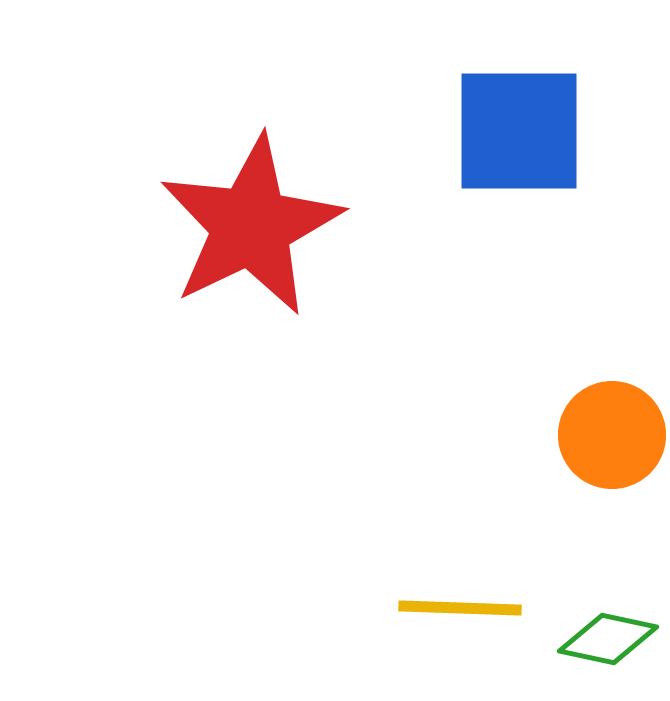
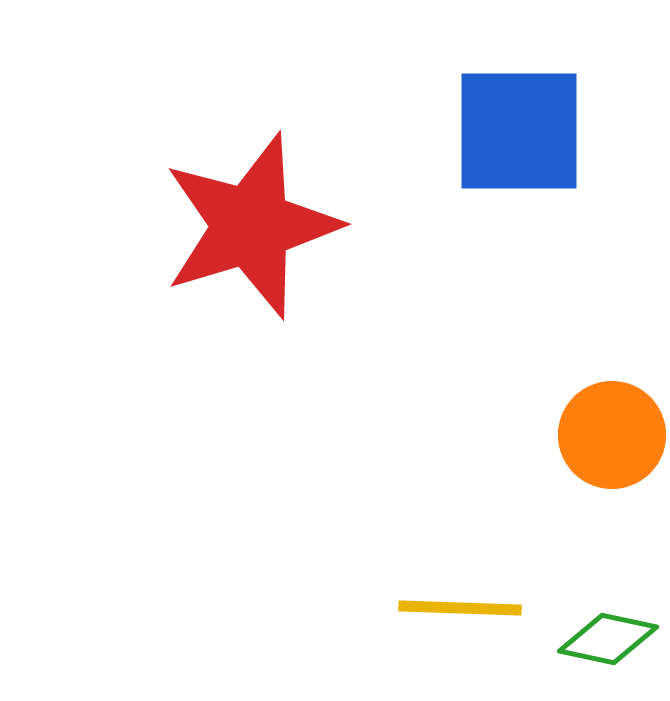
red star: rotated 9 degrees clockwise
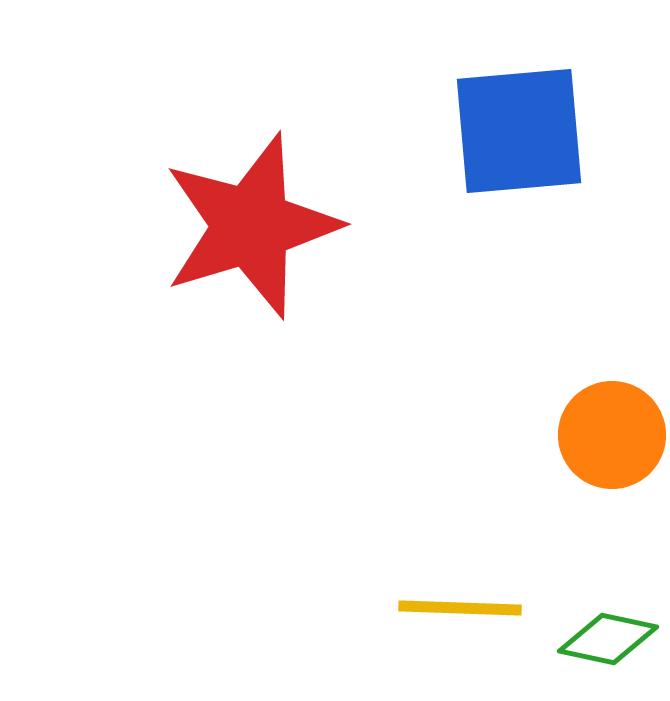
blue square: rotated 5 degrees counterclockwise
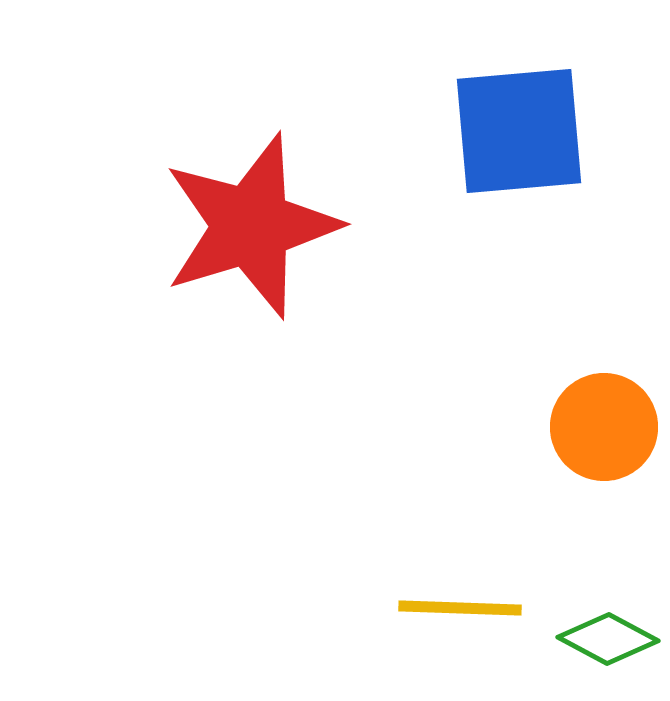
orange circle: moved 8 px left, 8 px up
green diamond: rotated 16 degrees clockwise
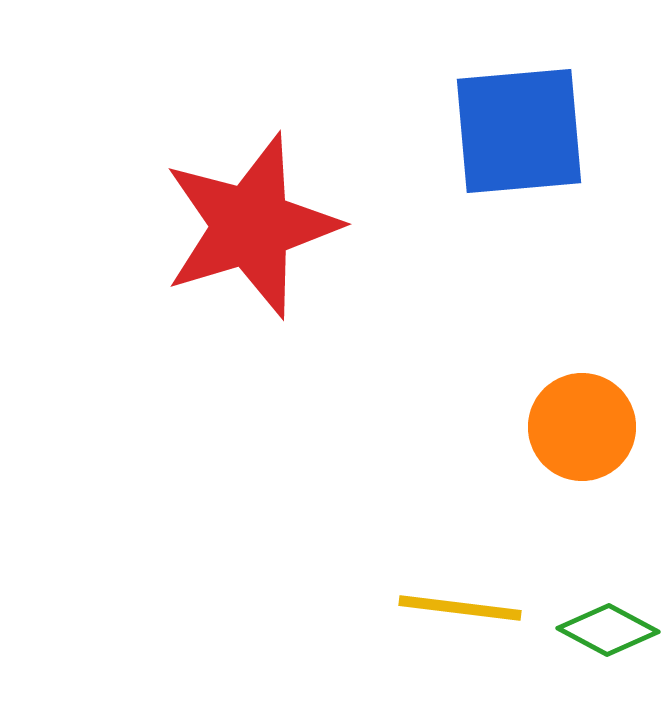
orange circle: moved 22 px left
yellow line: rotated 5 degrees clockwise
green diamond: moved 9 px up
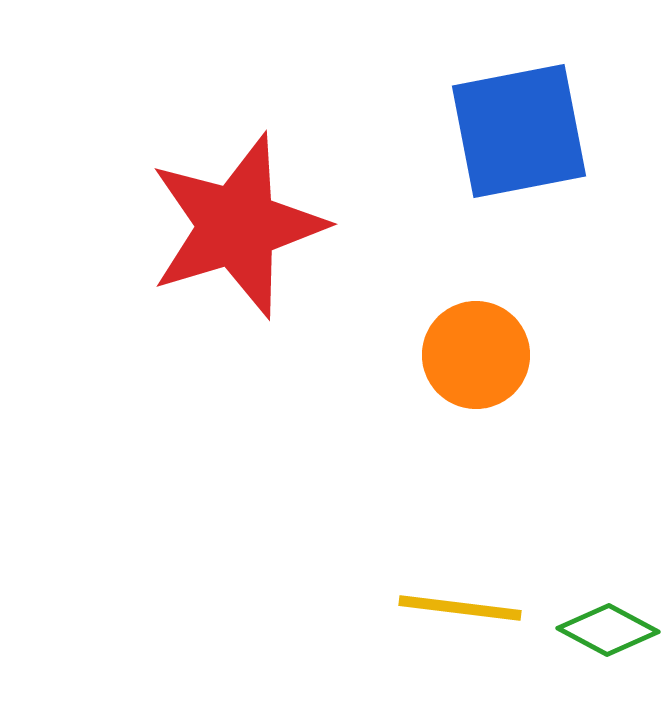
blue square: rotated 6 degrees counterclockwise
red star: moved 14 px left
orange circle: moved 106 px left, 72 px up
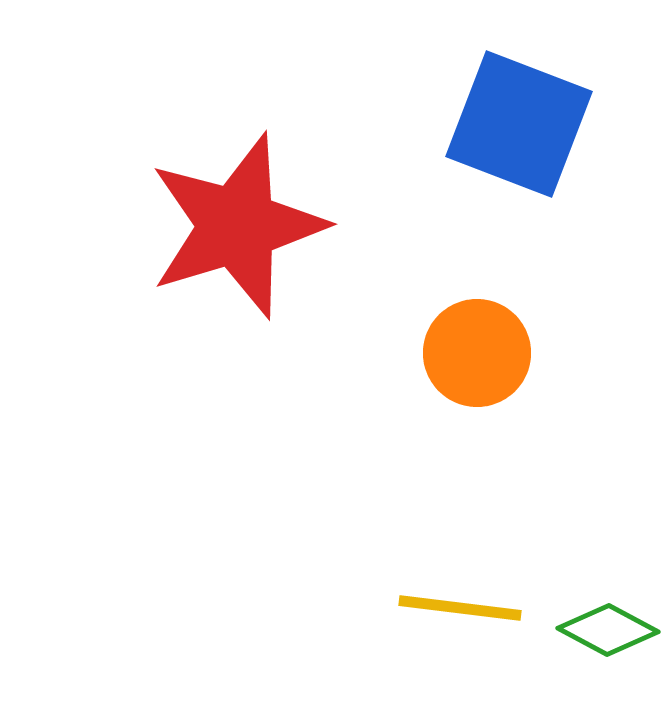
blue square: moved 7 px up; rotated 32 degrees clockwise
orange circle: moved 1 px right, 2 px up
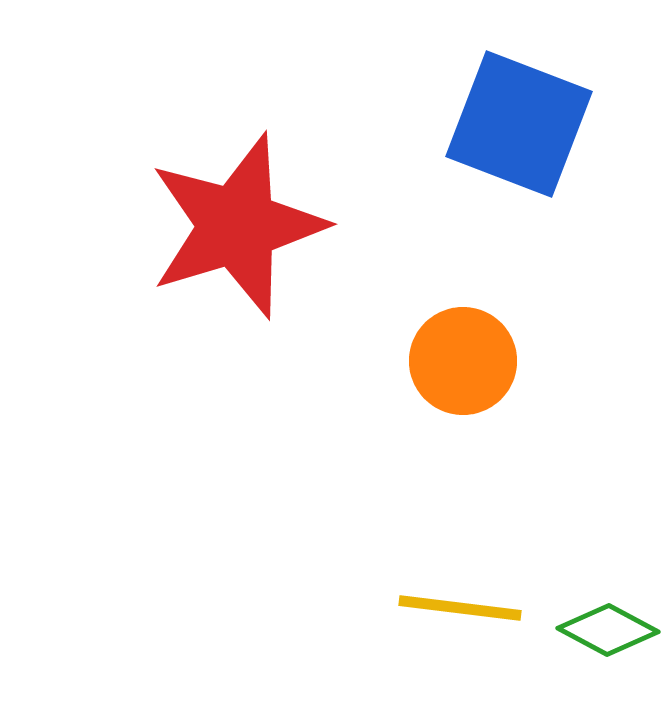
orange circle: moved 14 px left, 8 px down
